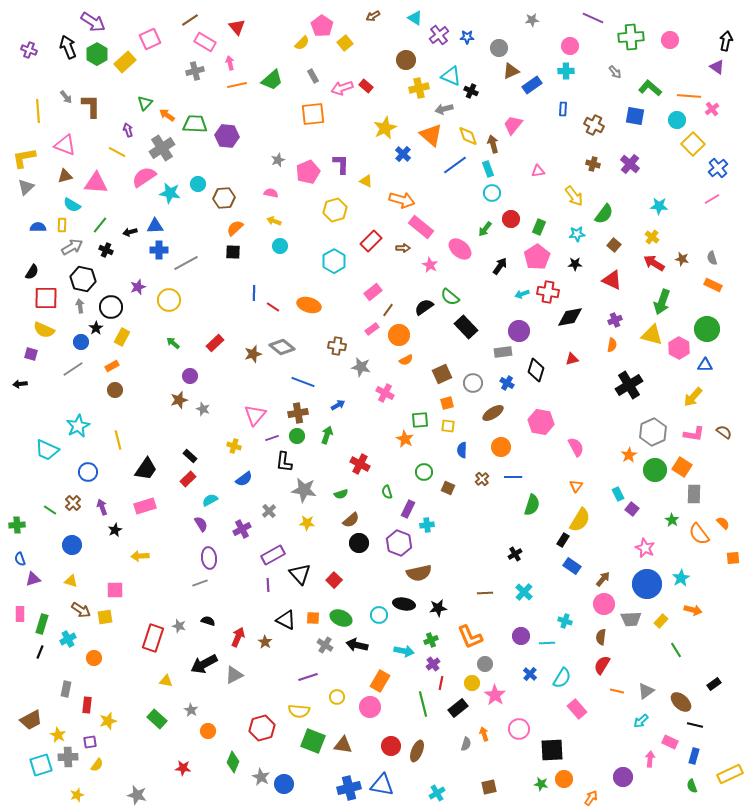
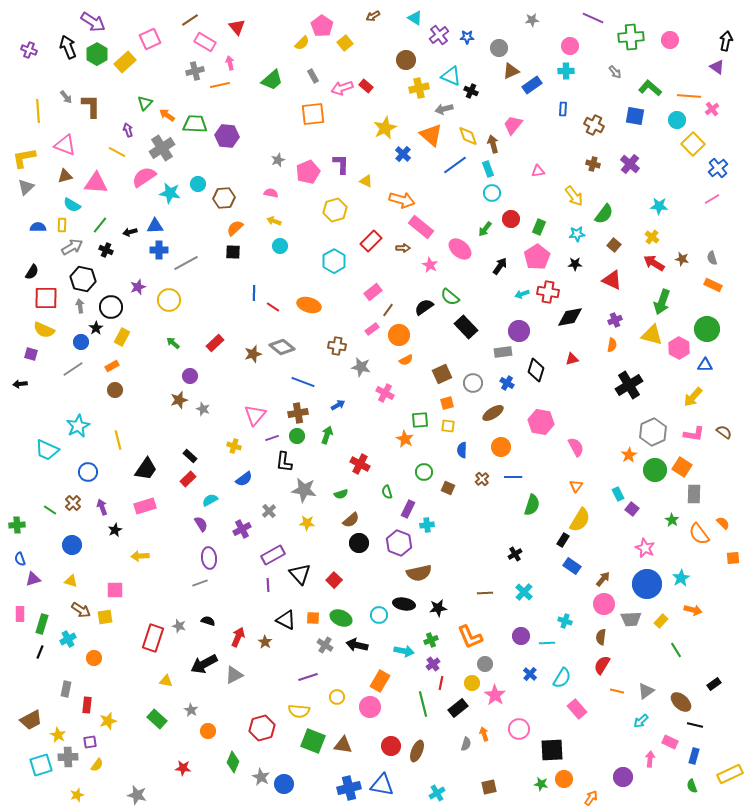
orange line at (237, 85): moved 17 px left
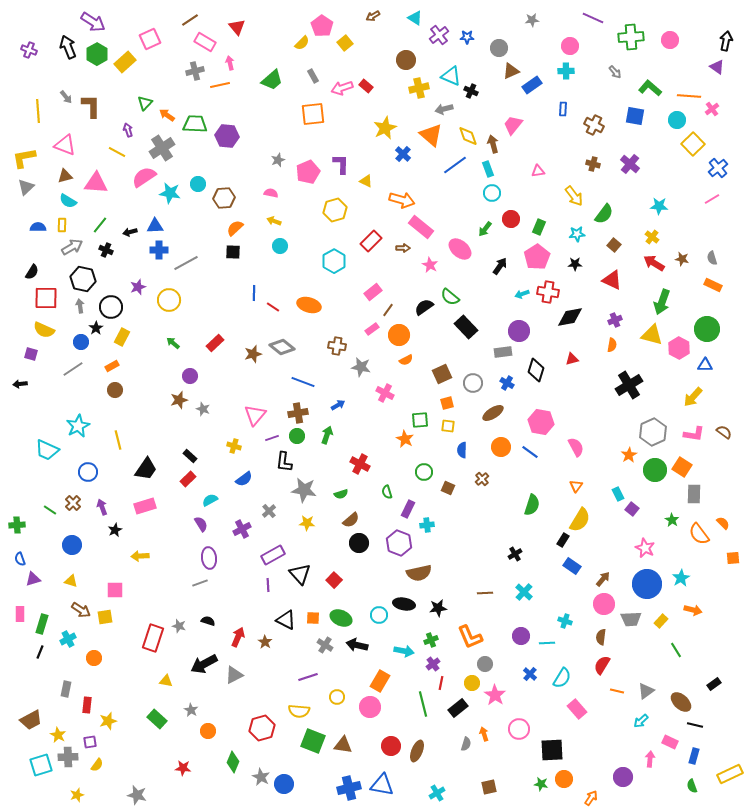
cyan semicircle at (72, 205): moved 4 px left, 4 px up
blue line at (513, 477): moved 17 px right, 25 px up; rotated 36 degrees clockwise
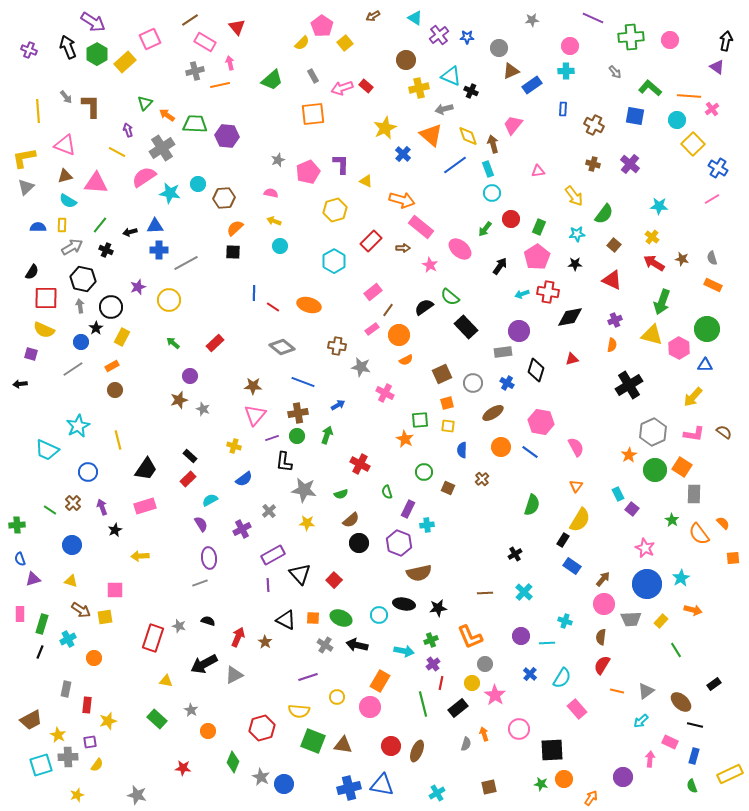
blue cross at (718, 168): rotated 18 degrees counterclockwise
brown star at (253, 354): moved 32 px down; rotated 18 degrees clockwise
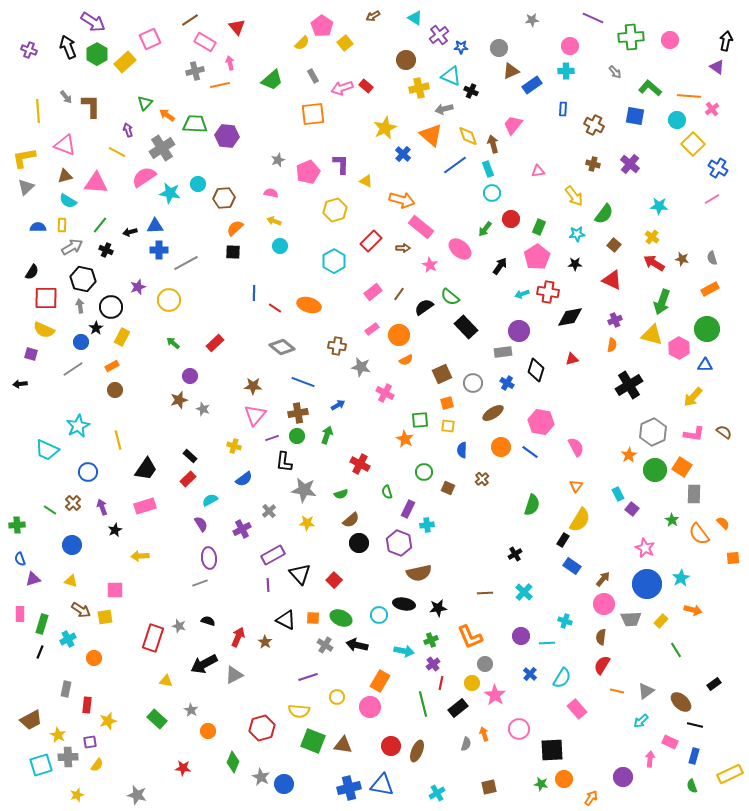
blue star at (467, 37): moved 6 px left, 10 px down
orange rectangle at (713, 285): moved 3 px left, 4 px down; rotated 54 degrees counterclockwise
red line at (273, 307): moved 2 px right, 1 px down
brown line at (388, 310): moved 11 px right, 16 px up
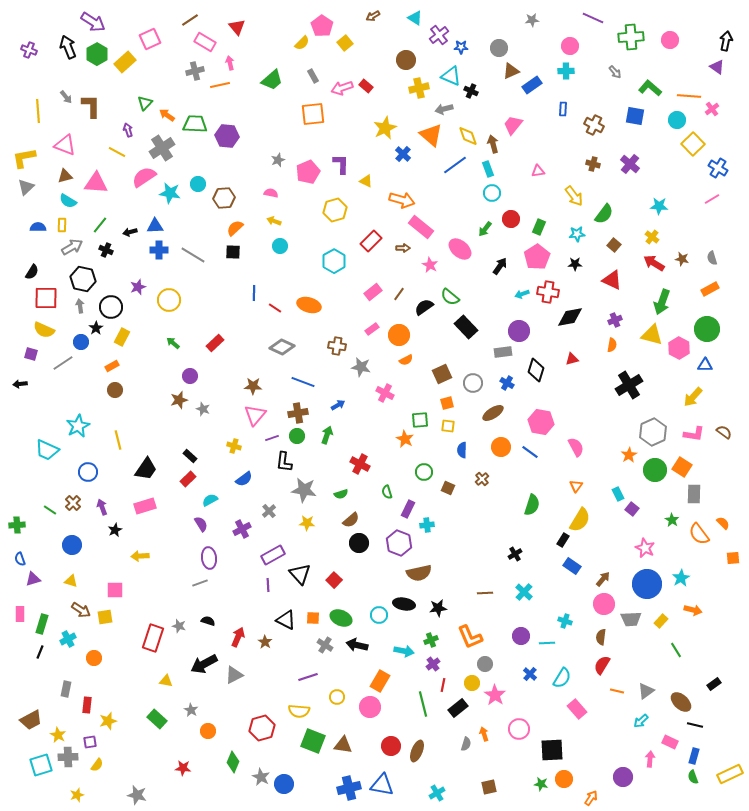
gray line at (186, 263): moved 7 px right, 8 px up; rotated 60 degrees clockwise
gray diamond at (282, 347): rotated 15 degrees counterclockwise
gray line at (73, 369): moved 10 px left, 6 px up
red line at (441, 683): moved 2 px right, 2 px down
green semicircle at (692, 786): moved 1 px right, 9 px up
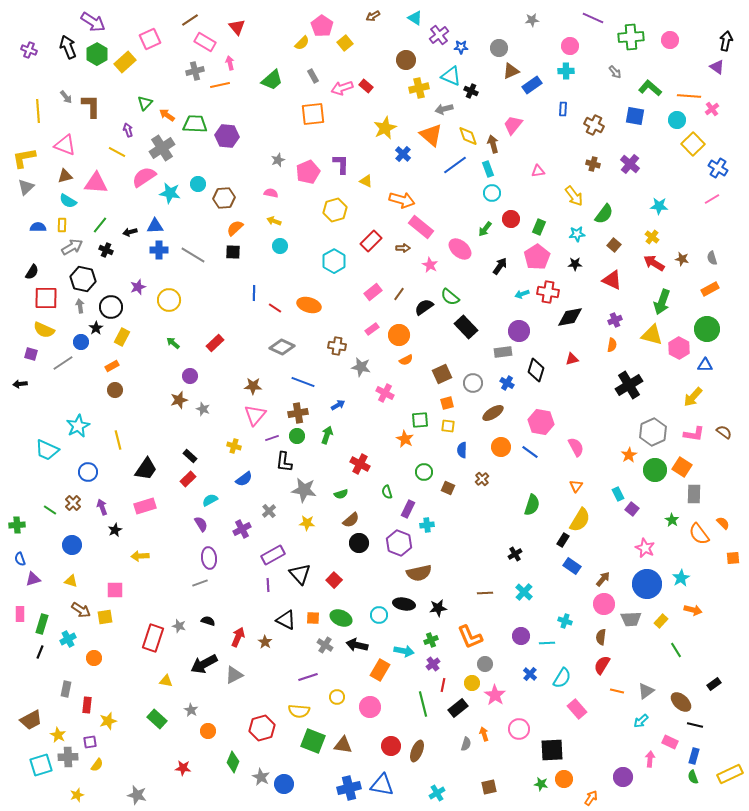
orange rectangle at (380, 681): moved 11 px up
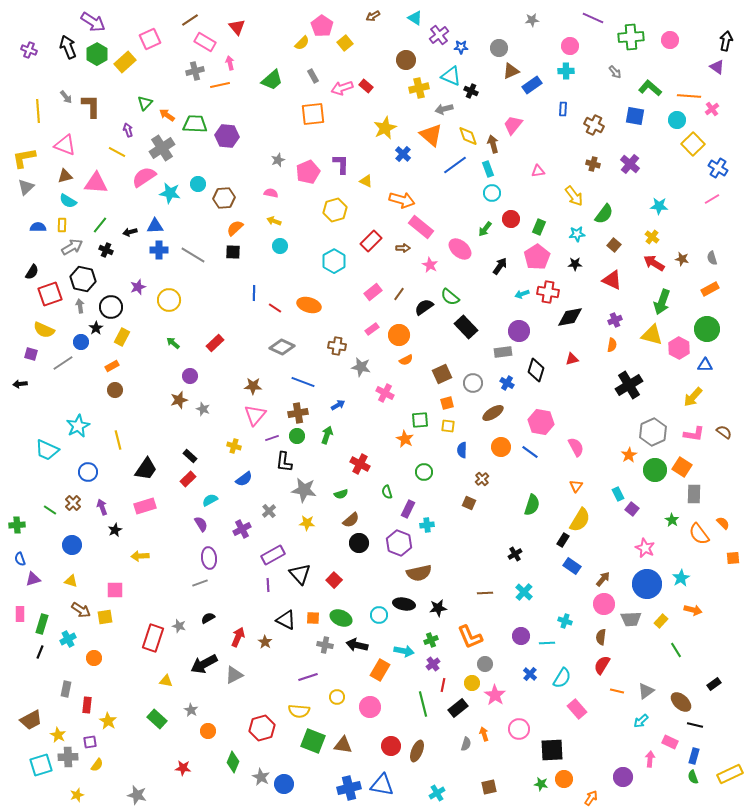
red square at (46, 298): moved 4 px right, 4 px up; rotated 20 degrees counterclockwise
brown square at (448, 488): moved 21 px right, 15 px down
black semicircle at (208, 621): moved 3 px up; rotated 48 degrees counterclockwise
gray cross at (325, 645): rotated 21 degrees counterclockwise
yellow star at (108, 721): rotated 24 degrees counterclockwise
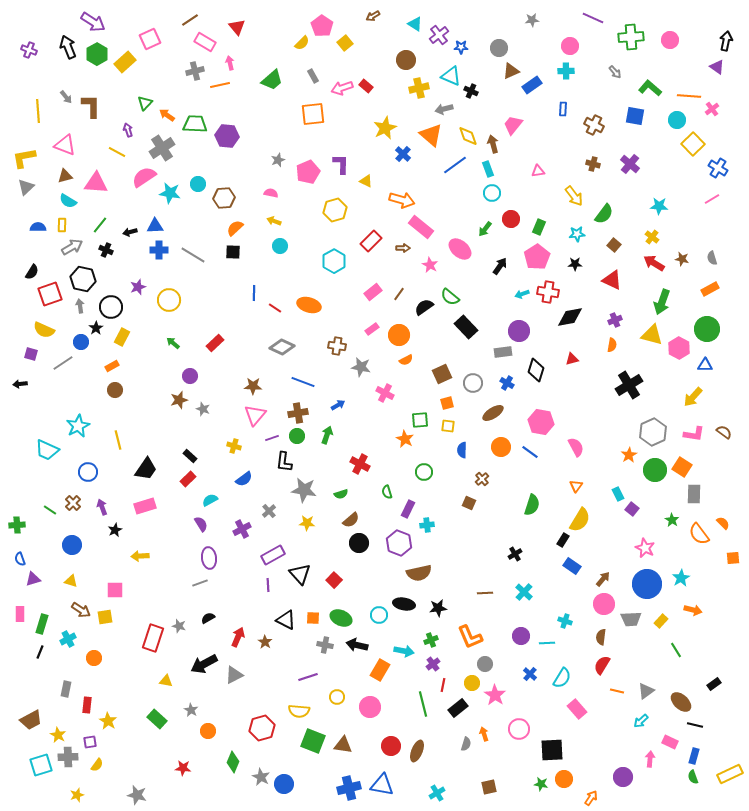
cyan triangle at (415, 18): moved 6 px down
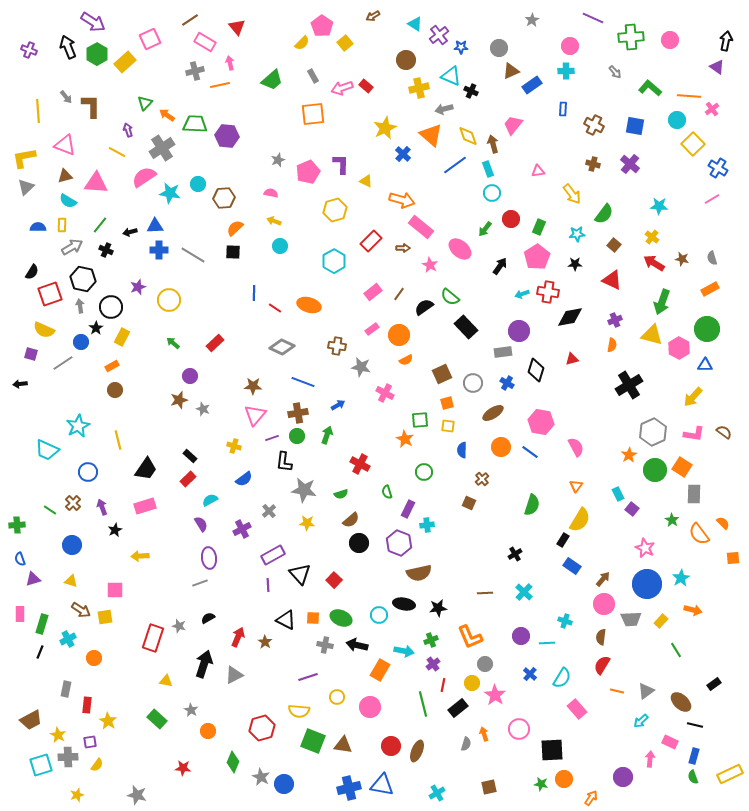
gray star at (532, 20): rotated 24 degrees counterclockwise
blue square at (635, 116): moved 10 px down
yellow arrow at (574, 196): moved 2 px left, 2 px up
black arrow at (204, 664): rotated 136 degrees clockwise
